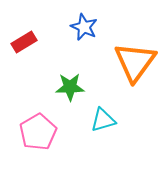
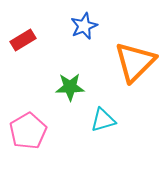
blue star: moved 1 px up; rotated 24 degrees clockwise
red rectangle: moved 1 px left, 2 px up
orange triangle: rotated 9 degrees clockwise
pink pentagon: moved 10 px left, 1 px up
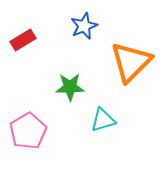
orange triangle: moved 4 px left
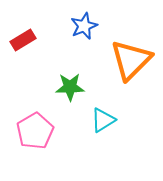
orange triangle: moved 2 px up
cyan triangle: rotated 16 degrees counterclockwise
pink pentagon: moved 7 px right
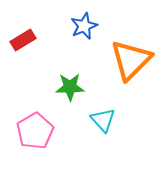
cyan triangle: rotated 40 degrees counterclockwise
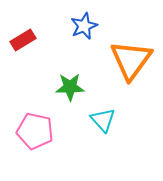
orange triangle: rotated 9 degrees counterclockwise
pink pentagon: rotated 30 degrees counterclockwise
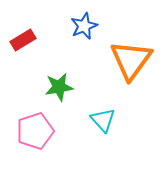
green star: moved 11 px left; rotated 8 degrees counterclockwise
pink pentagon: rotated 30 degrees counterclockwise
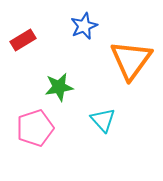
pink pentagon: moved 3 px up
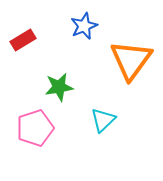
cyan triangle: rotated 28 degrees clockwise
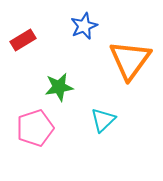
orange triangle: moved 1 px left
